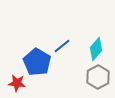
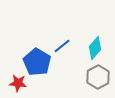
cyan diamond: moved 1 px left, 1 px up
red star: moved 1 px right
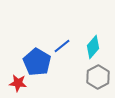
cyan diamond: moved 2 px left, 1 px up
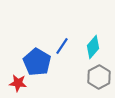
blue line: rotated 18 degrees counterclockwise
gray hexagon: moved 1 px right
